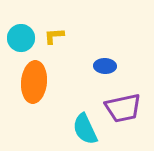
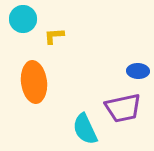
cyan circle: moved 2 px right, 19 px up
blue ellipse: moved 33 px right, 5 px down
orange ellipse: rotated 12 degrees counterclockwise
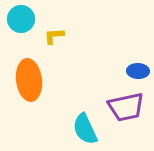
cyan circle: moved 2 px left
orange ellipse: moved 5 px left, 2 px up
purple trapezoid: moved 3 px right, 1 px up
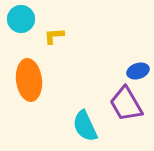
blue ellipse: rotated 20 degrees counterclockwise
purple trapezoid: moved 3 px up; rotated 72 degrees clockwise
cyan semicircle: moved 3 px up
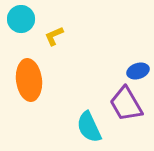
yellow L-shape: rotated 20 degrees counterclockwise
cyan semicircle: moved 4 px right, 1 px down
